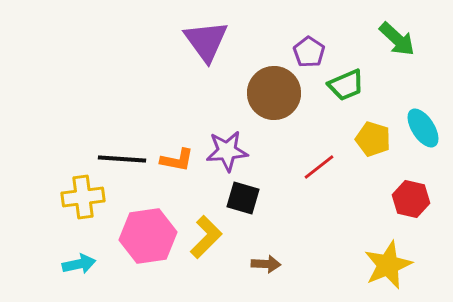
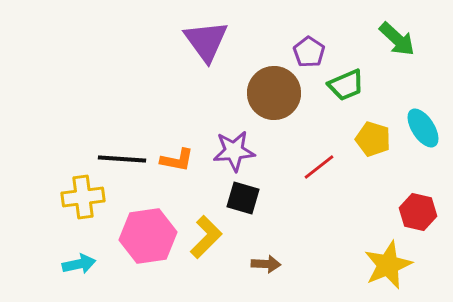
purple star: moved 7 px right
red hexagon: moved 7 px right, 13 px down
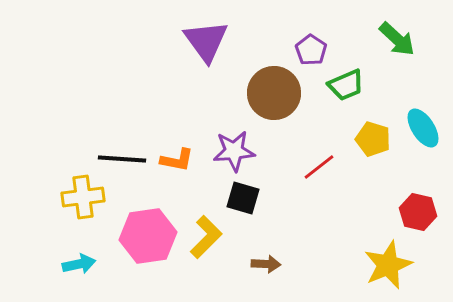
purple pentagon: moved 2 px right, 2 px up
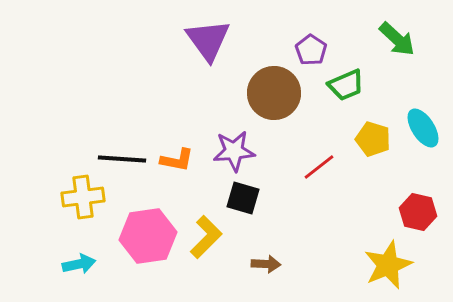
purple triangle: moved 2 px right, 1 px up
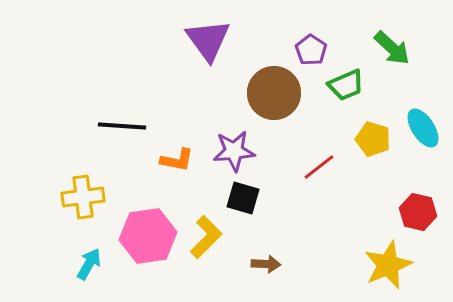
green arrow: moved 5 px left, 9 px down
black line: moved 33 px up
cyan arrow: moved 10 px right; rotated 48 degrees counterclockwise
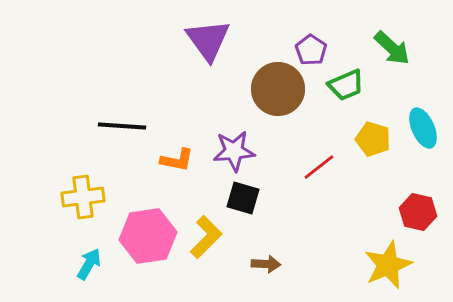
brown circle: moved 4 px right, 4 px up
cyan ellipse: rotated 9 degrees clockwise
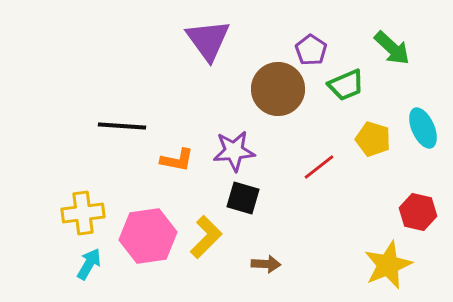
yellow cross: moved 16 px down
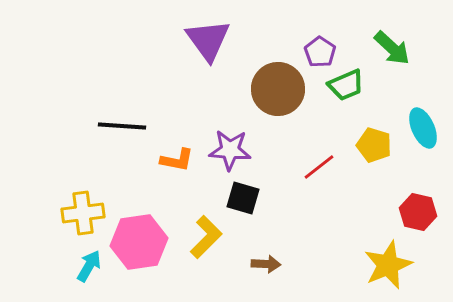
purple pentagon: moved 9 px right, 2 px down
yellow pentagon: moved 1 px right, 6 px down
purple star: moved 4 px left, 1 px up; rotated 9 degrees clockwise
pink hexagon: moved 9 px left, 6 px down
cyan arrow: moved 2 px down
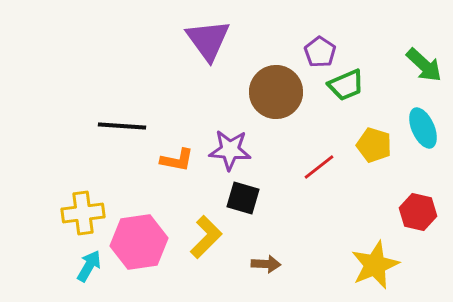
green arrow: moved 32 px right, 17 px down
brown circle: moved 2 px left, 3 px down
yellow star: moved 13 px left
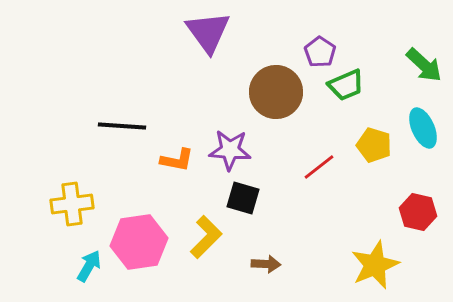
purple triangle: moved 8 px up
yellow cross: moved 11 px left, 9 px up
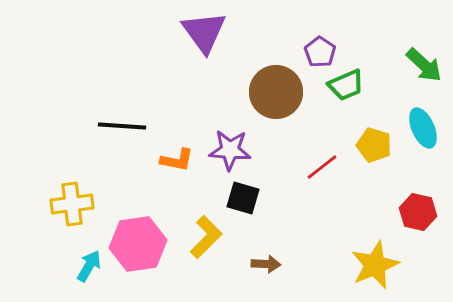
purple triangle: moved 4 px left
red line: moved 3 px right
pink hexagon: moved 1 px left, 2 px down
